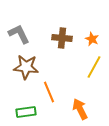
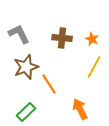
brown star: rotated 25 degrees counterclockwise
orange line: moved 8 px up; rotated 10 degrees counterclockwise
green rectangle: rotated 36 degrees counterclockwise
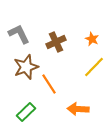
brown cross: moved 6 px left, 4 px down; rotated 30 degrees counterclockwise
yellow line: rotated 15 degrees clockwise
orange arrow: moved 2 px left; rotated 60 degrees counterclockwise
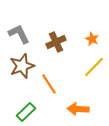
brown star: moved 4 px left, 1 px up
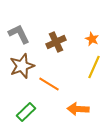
yellow line: rotated 20 degrees counterclockwise
orange line: rotated 25 degrees counterclockwise
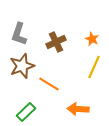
gray L-shape: rotated 135 degrees counterclockwise
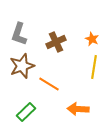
yellow line: rotated 15 degrees counterclockwise
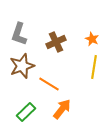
orange arrow: moved 16 px left; rotated 125 degrees clockwise
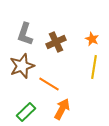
gray L-shape: moved 6 px right
orange arrow: rotated 10 degrees counterclockwise
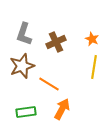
gray L-shape: moved 1 px left
green rectangle: rotated 36 degrees clockwise
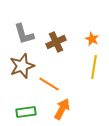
gray L-shape: rotated 35 degrees counterclockwise
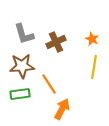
brown star: rotated 15 degrees clockwise
orange line: rotated 25 degrees clockwise
green rectangle: moved 6 px left, 18 px up
